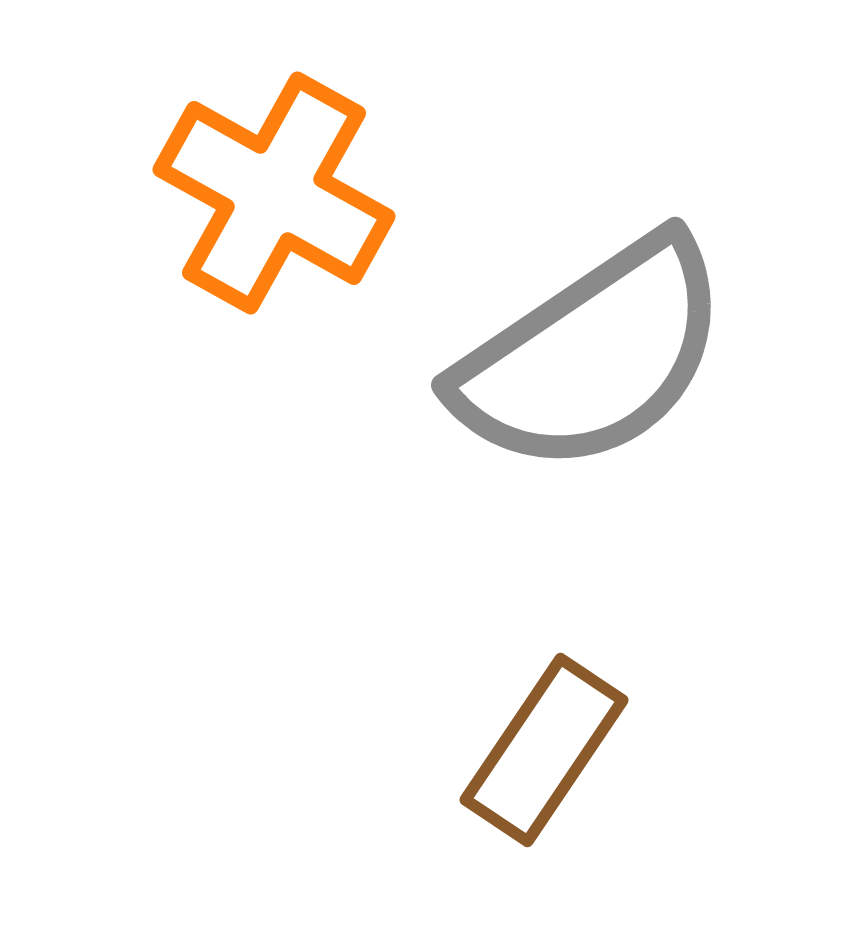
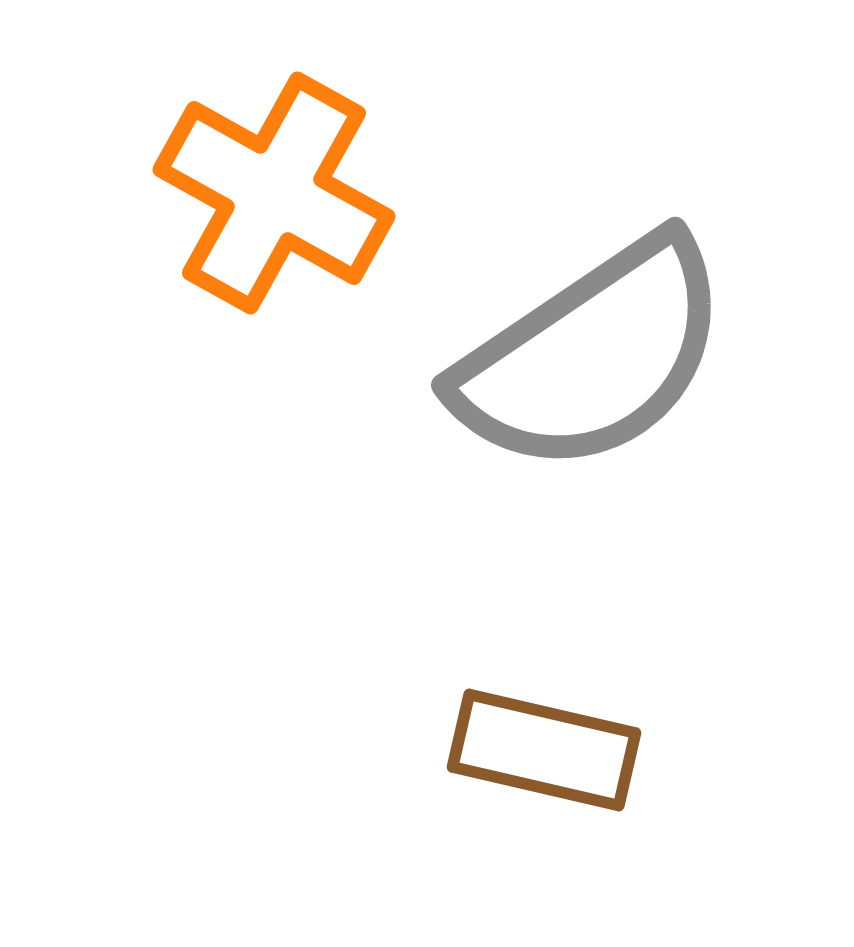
brown rectangle: rotated 69 degrees clockwise
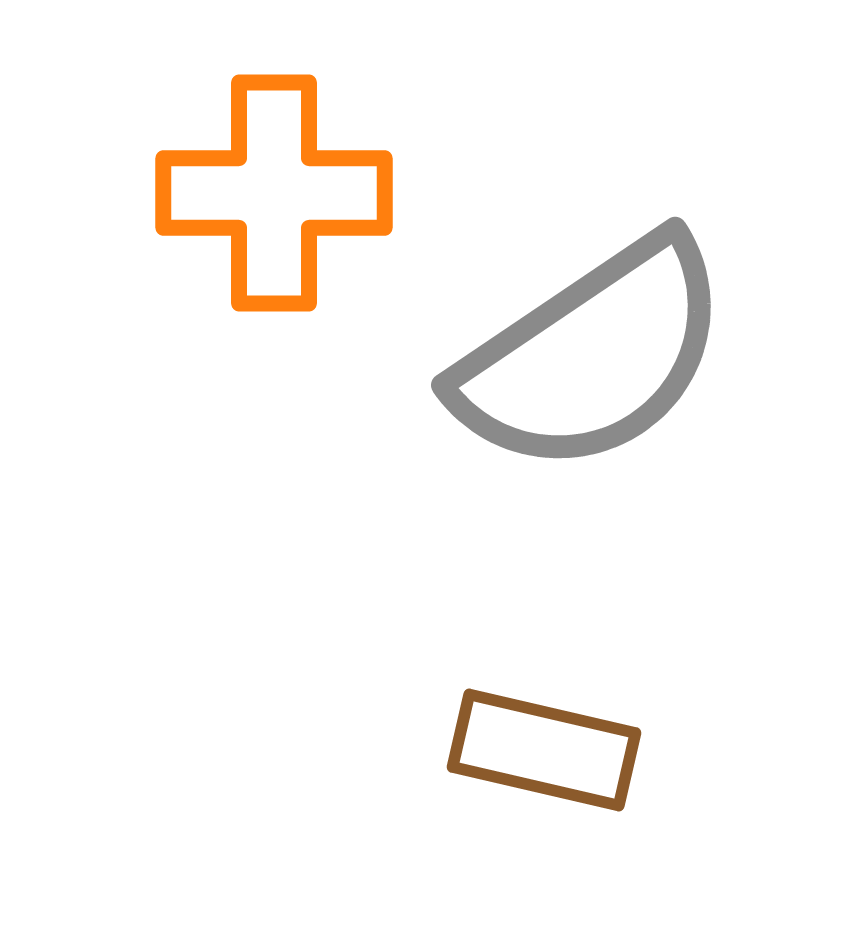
orange cross: rotated 29 degrees counterclockwise
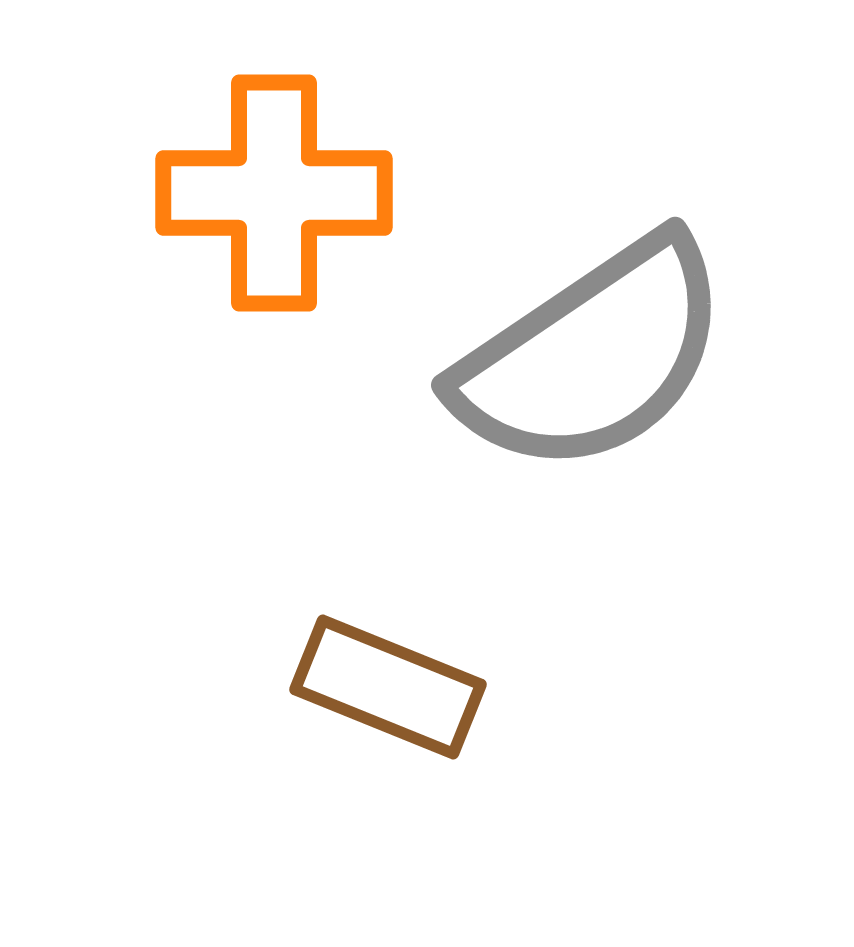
brown rectangle: moved 156 px left, 63 px up; rotated 9 degrees clockwise
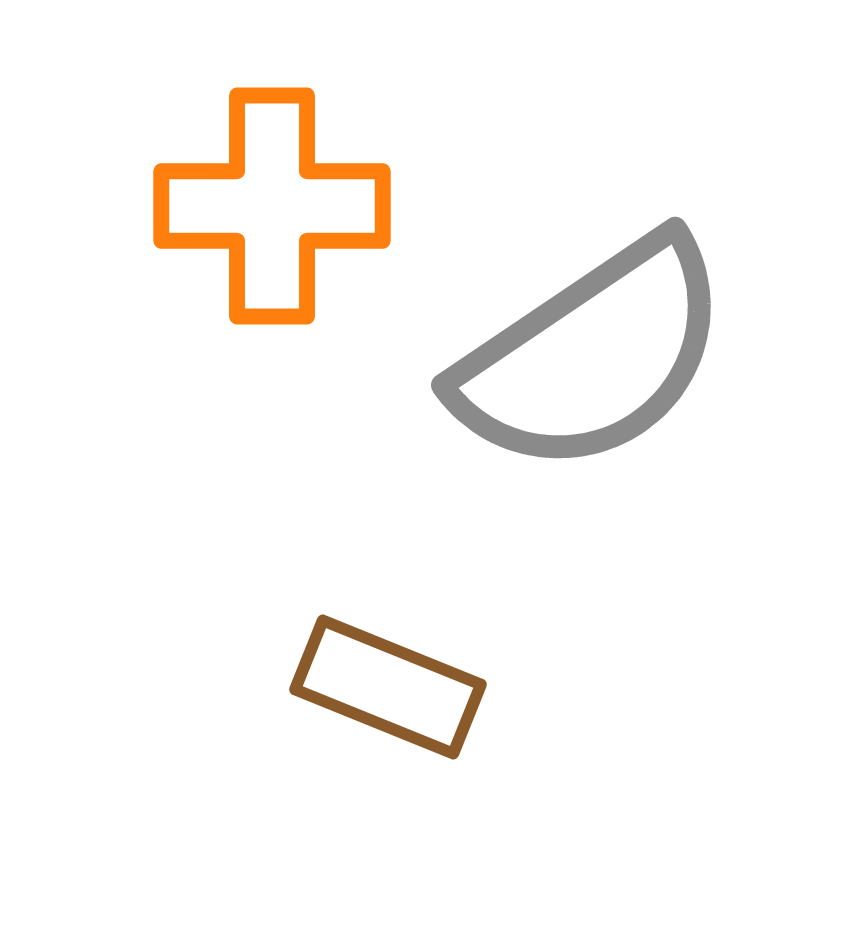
orange cross: moved 2 px left, 13 px down
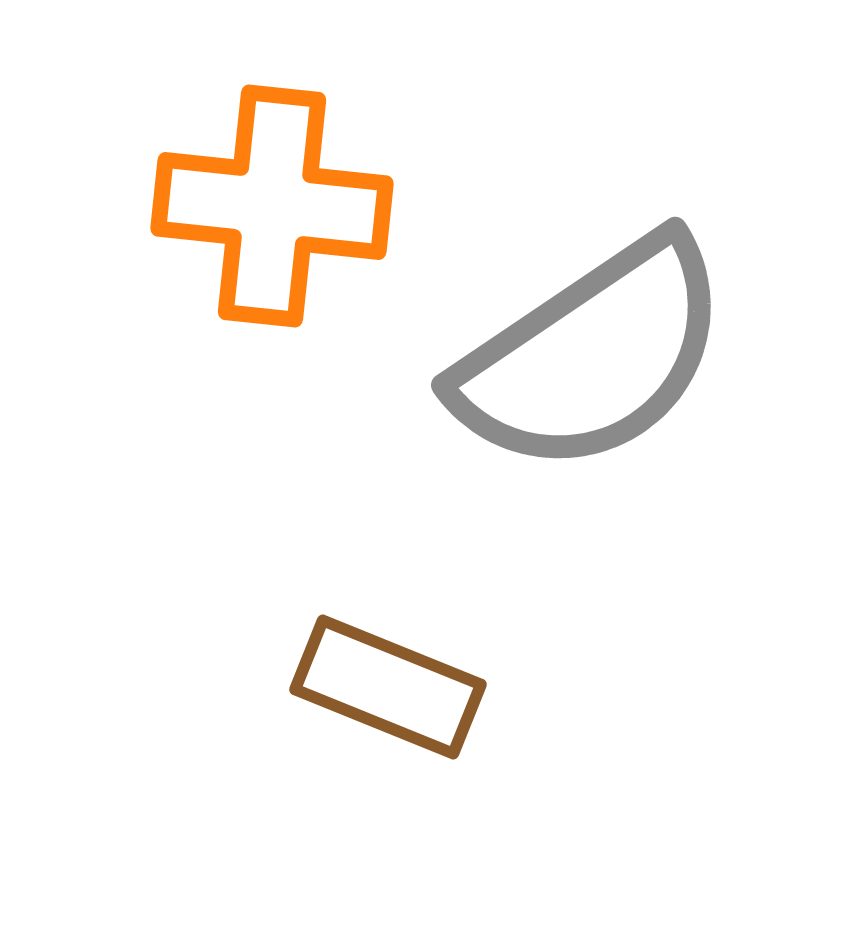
orange cross: rotated 6 degrees clockwise
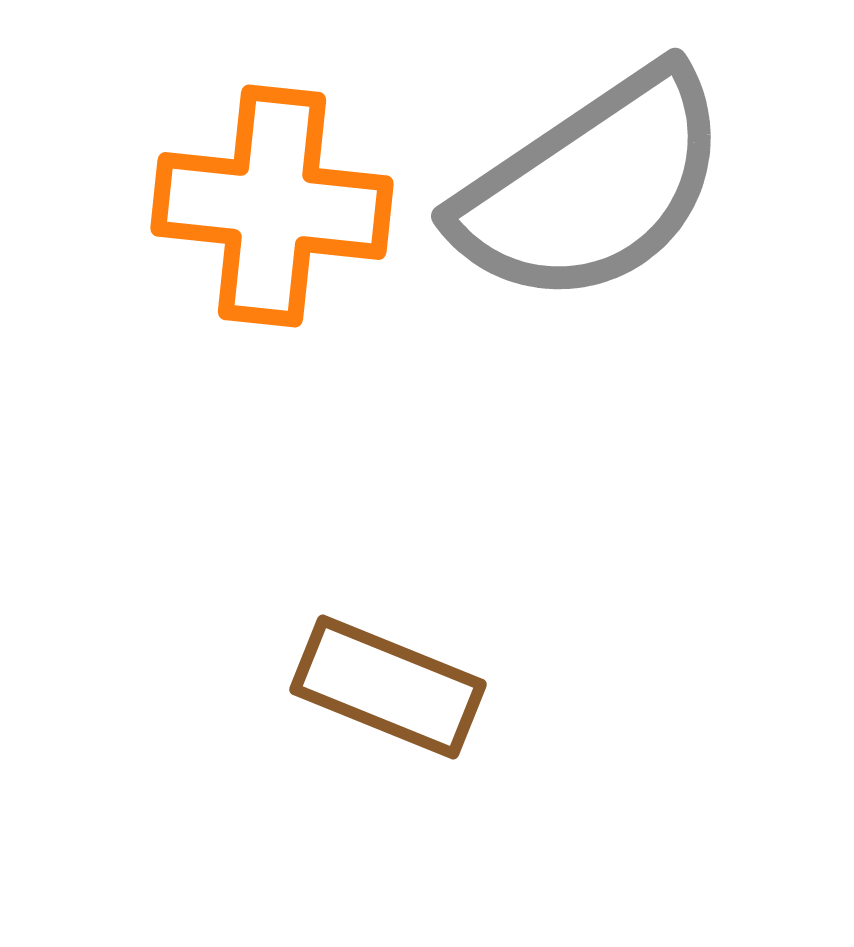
gray semicircle: moved 169 px up
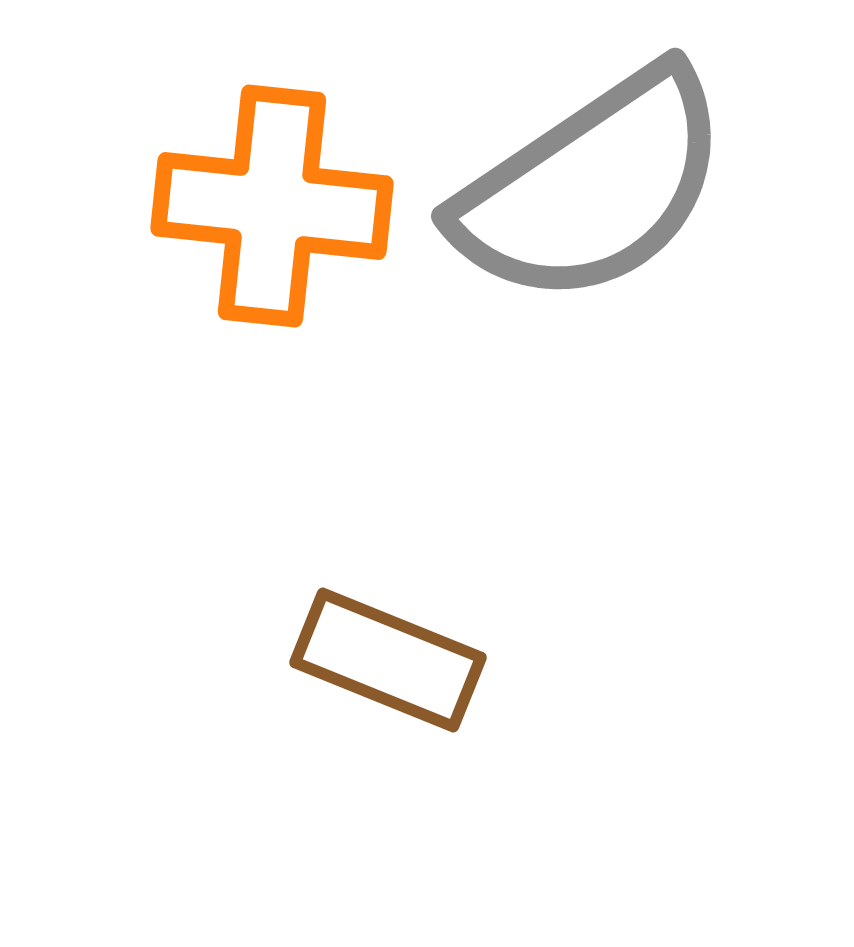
brown rectangle: moved 27 px up
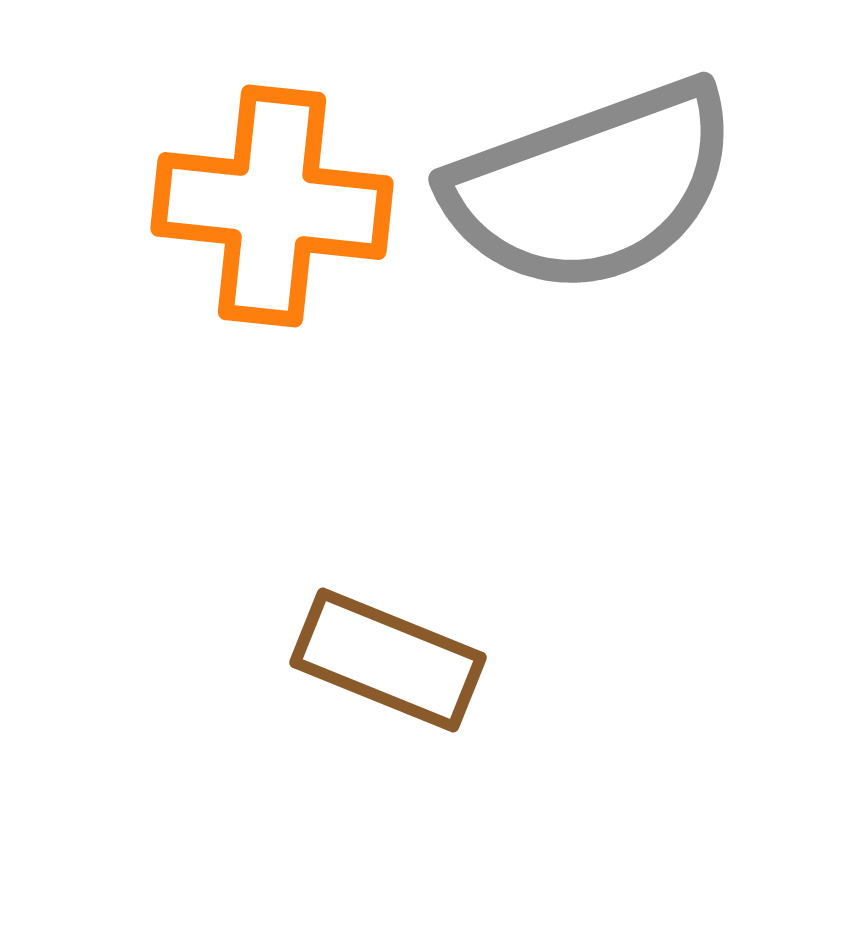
gray semicircle: rotated 14 degrees clockwise
